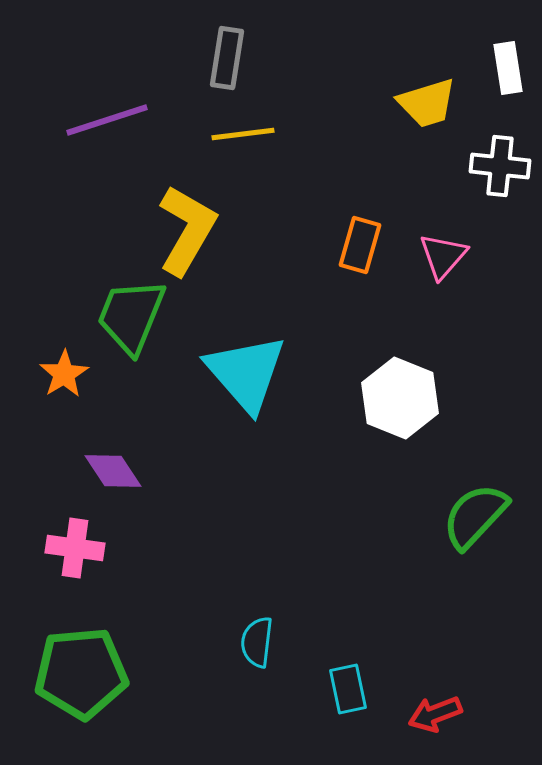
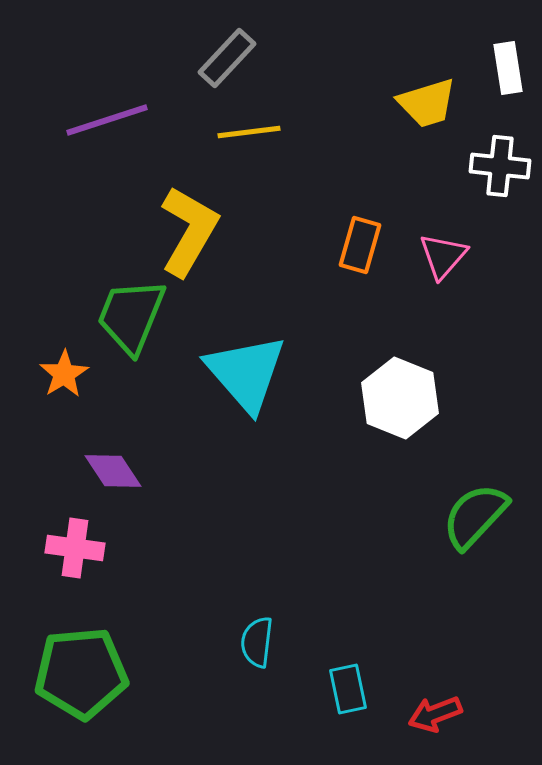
gray rectangle: rotated 34 degrees clockwise
yellow line: moved 6 px right, 2 px up
yellow L-shape: moved 2 px right, 1 px down
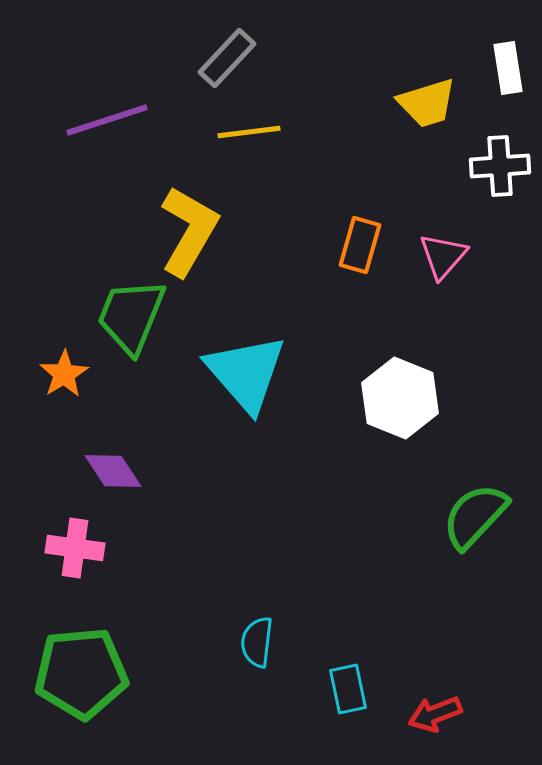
white cross: rotated 10 degrees counterclockwise
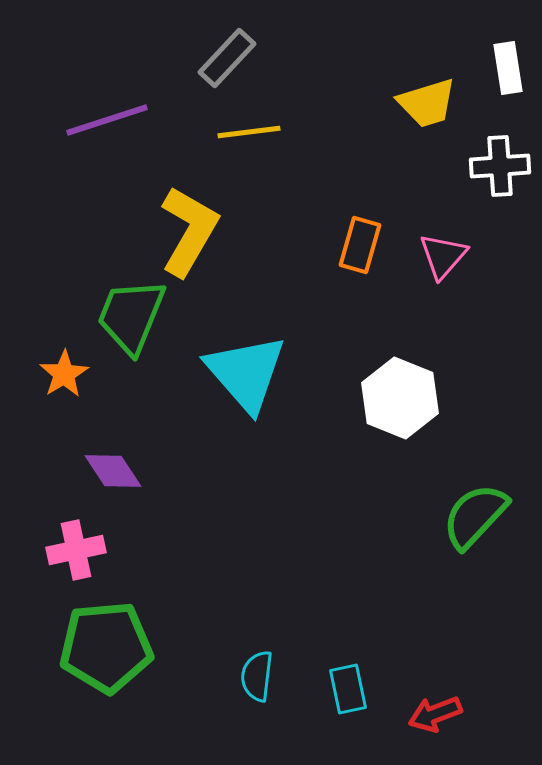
pink cross: moved 1 px right, 2 px down; rotated 20 degrees counterclockwise
cyan semicircle: moved 34 px down
green pentagon: moved 25 px right, 26 px up
